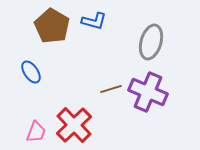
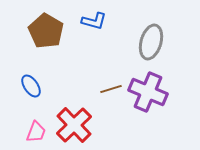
brown pentagon: moved 6 px left, 5 px down
blue ellipse: moved 14 px down
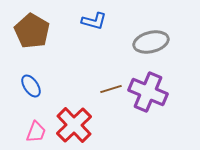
brown pentagon: moved 14 px left
gray ellipse: rotated 60 degrees clockwise
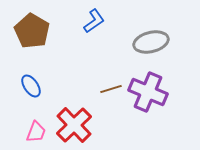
blue L-shape: rotated 50 degrees counterclockwise
